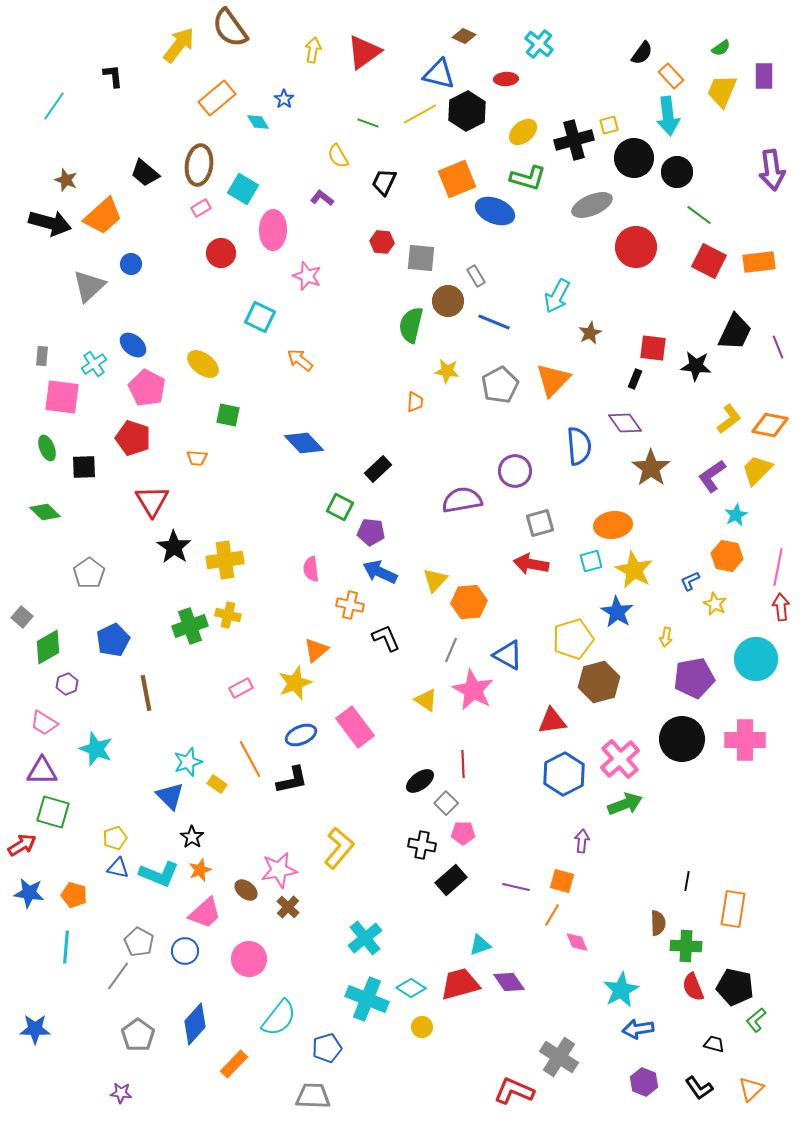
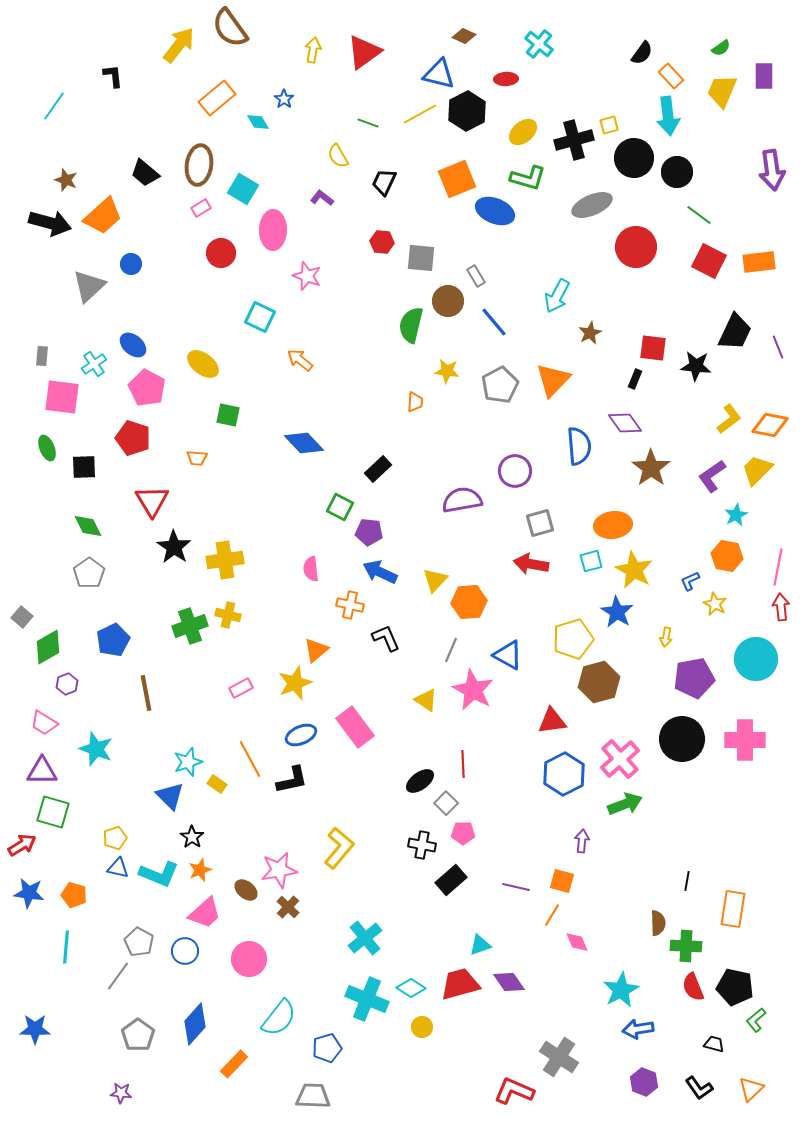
blue line at (494, 322): rotated 28 degrees clockwise
green diamond at (45, 512): moved 43 px right, 14 px down; rotated 20 degrees clockwise
purple pentagon at (371, 532): moved 2 px left
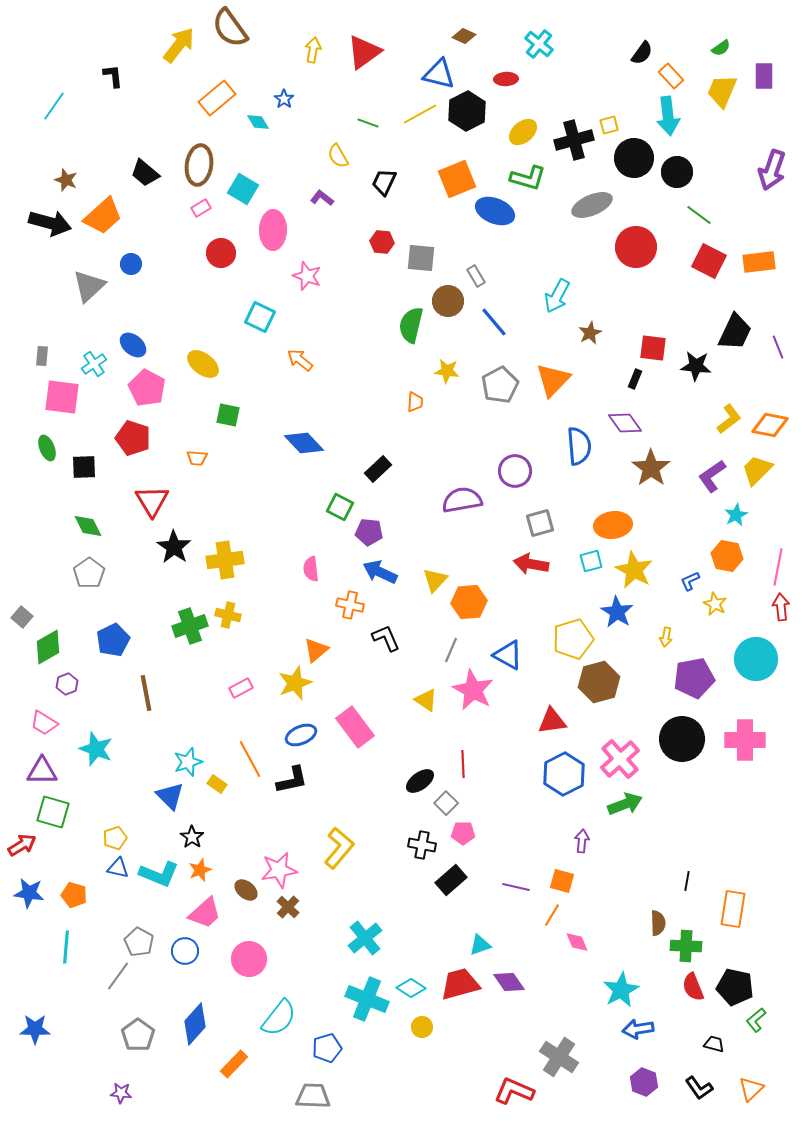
purple arrow at (772, 170): rotated 27 degrees clockwise
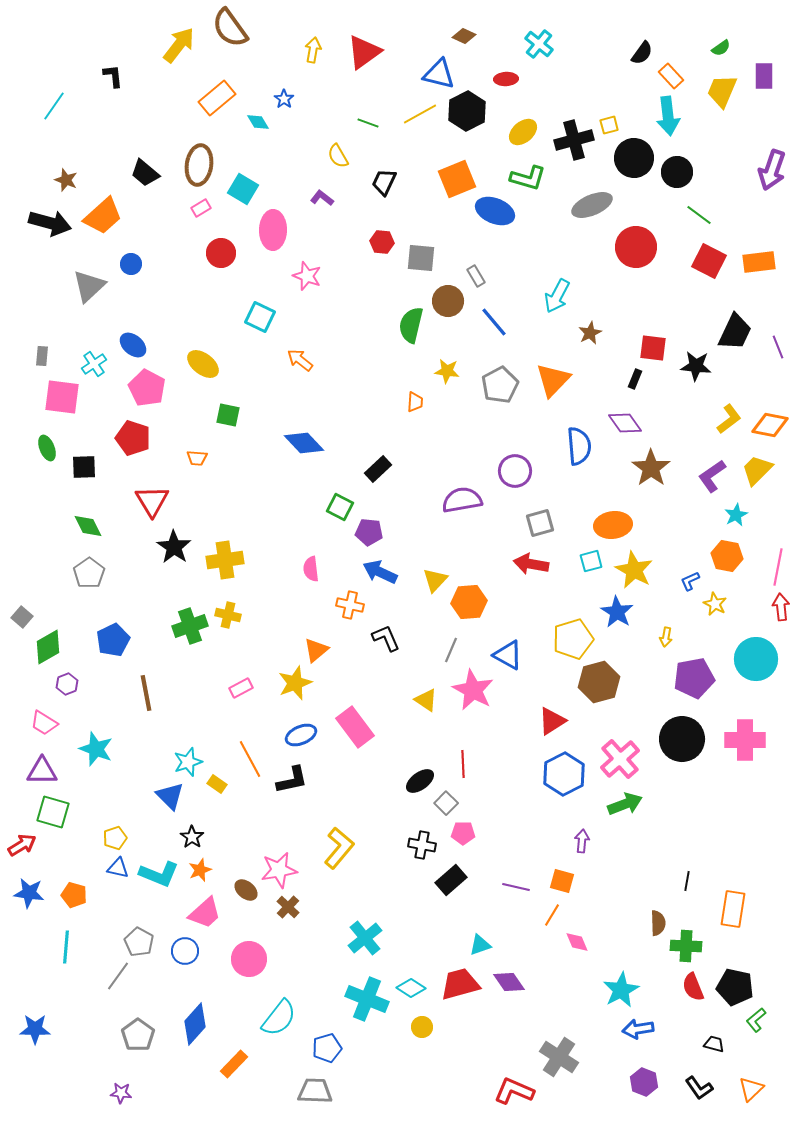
red triangle at (552, 721): rotated 24 degrees counterclockwise
gray trapezoid at (313, 1096): moved 2 px right, 5 px up
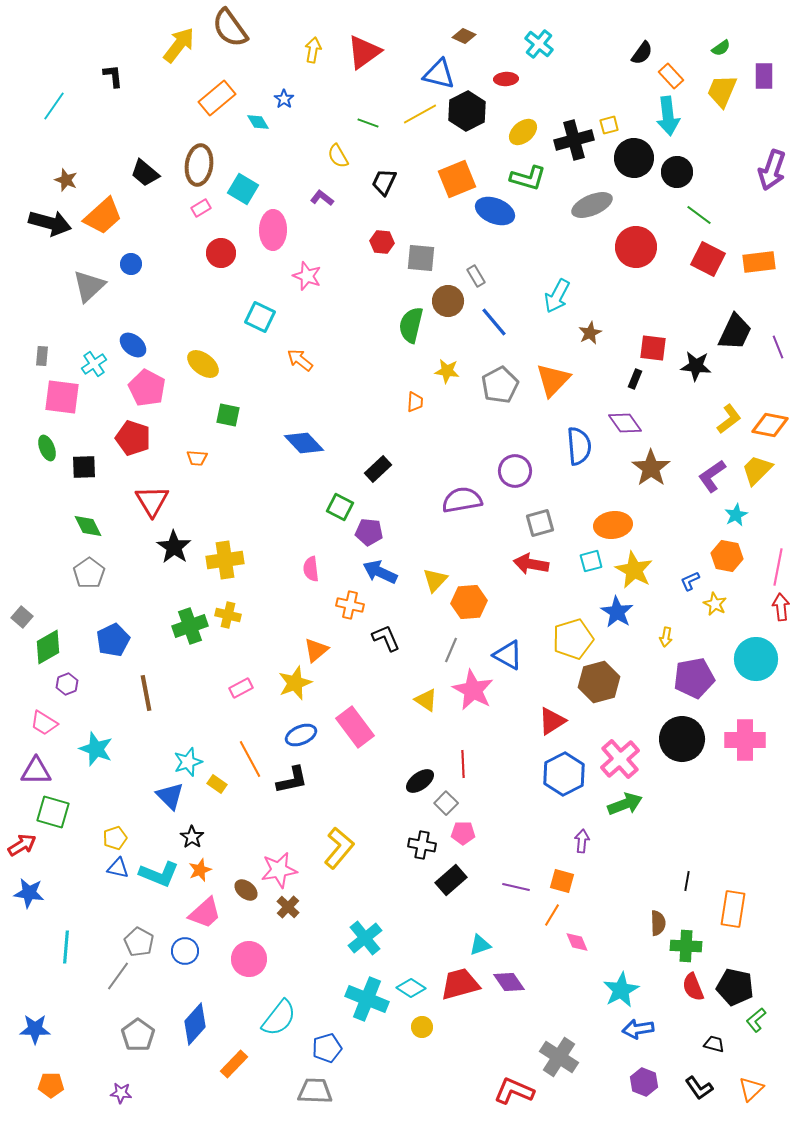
red square at (709, 261): moved 1 px left, 2 px up
purple triangle at (42, 771): moved 6 px left
orange pentagon at (74, 895): moved 23 px left, 190 px down; rotated 15 degrees counterclockwise
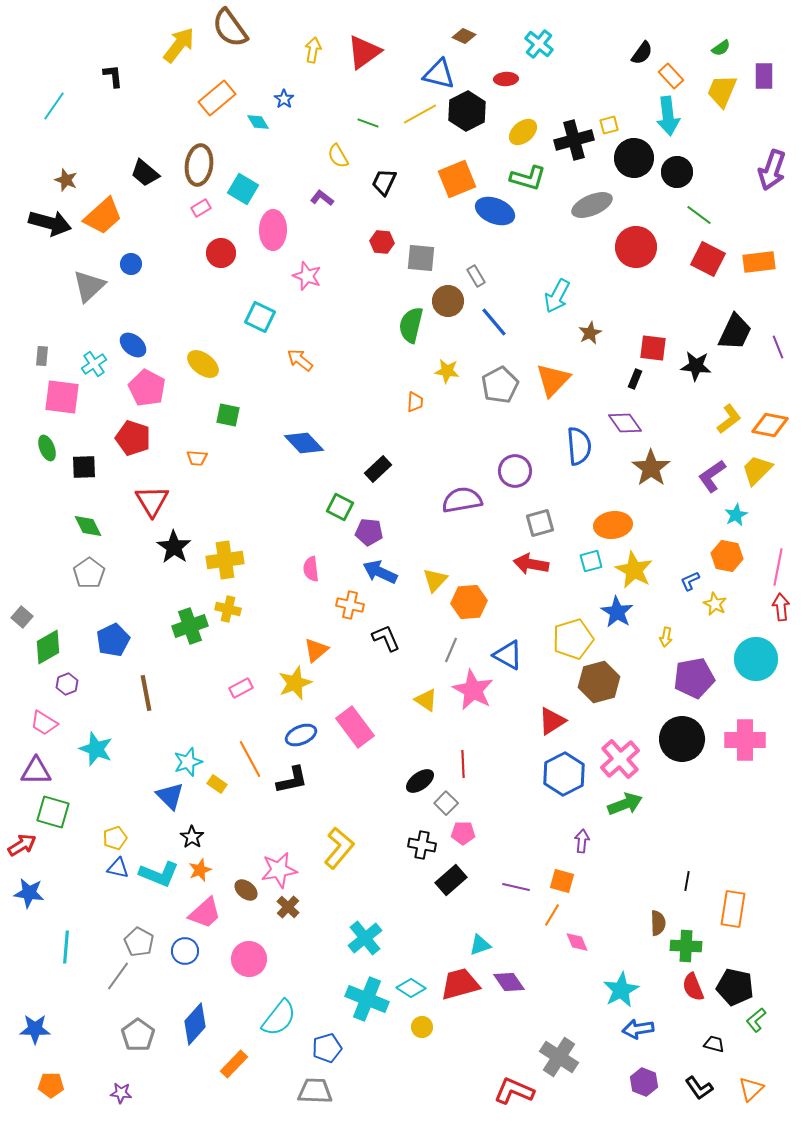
yellow cross at (228, 615): moved 6 px up
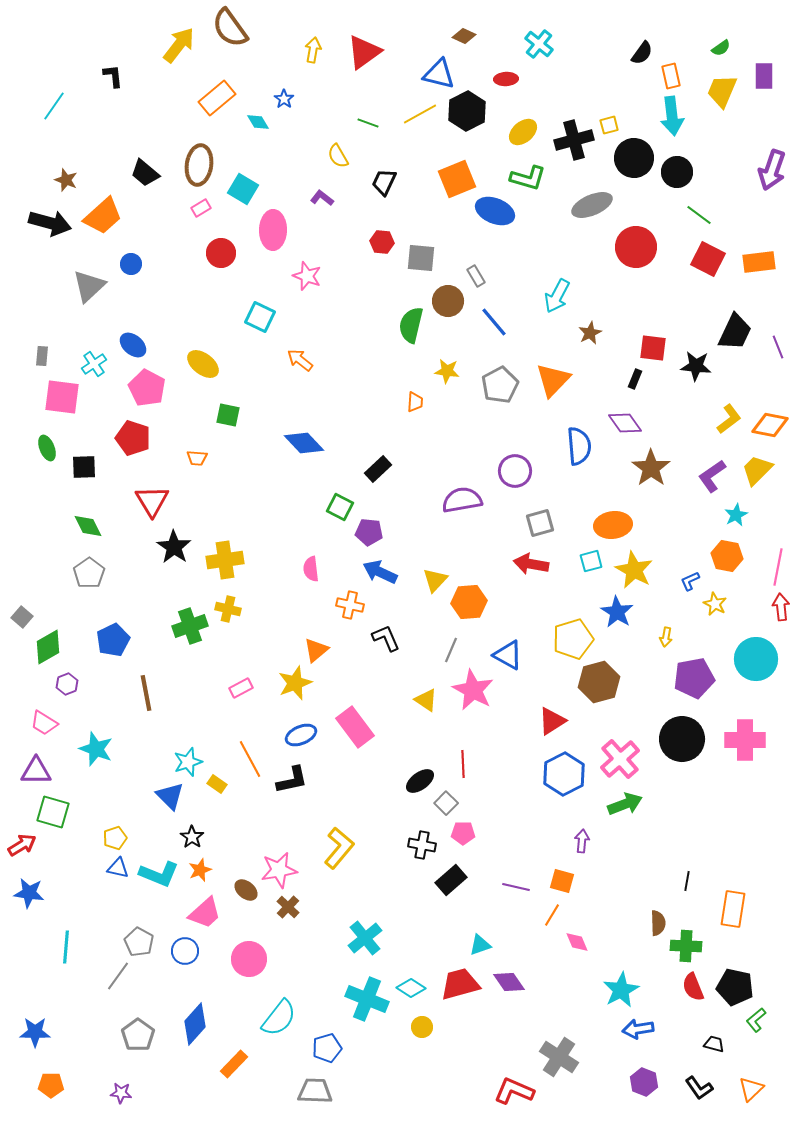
orange rectangle at (671, 76): rotated 30 degrees clockwise
cyan arrow at (668, 116): moved 4 px right
blue star at (35, 1029): moved 3 px down
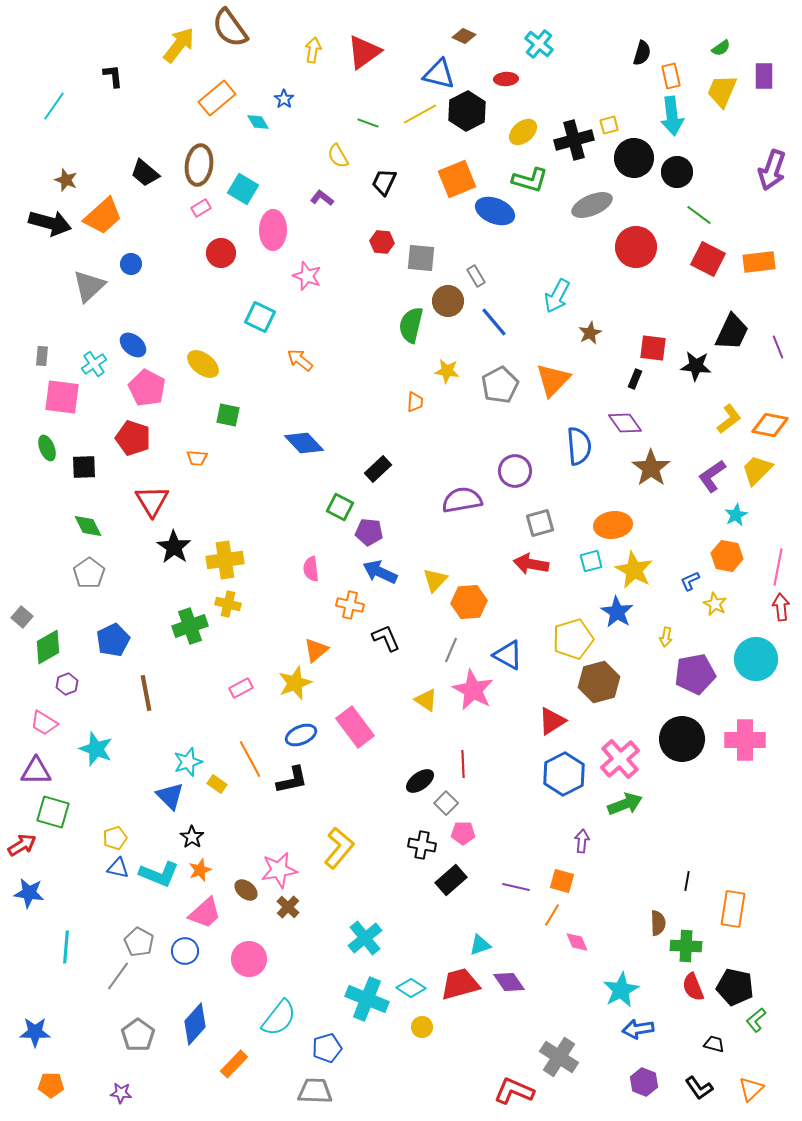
black semicircle at (642, 53): rotated 20 degrees counterclockwise
green L-shape at (528, 178): moved 2 px right, 2 px down
black trapezoid at (735, 332): moved 3 px left
yellow cross at (228, 609): moved 5 px up
purple pentagon at (694, 678): moved 1 px right, 4 px up
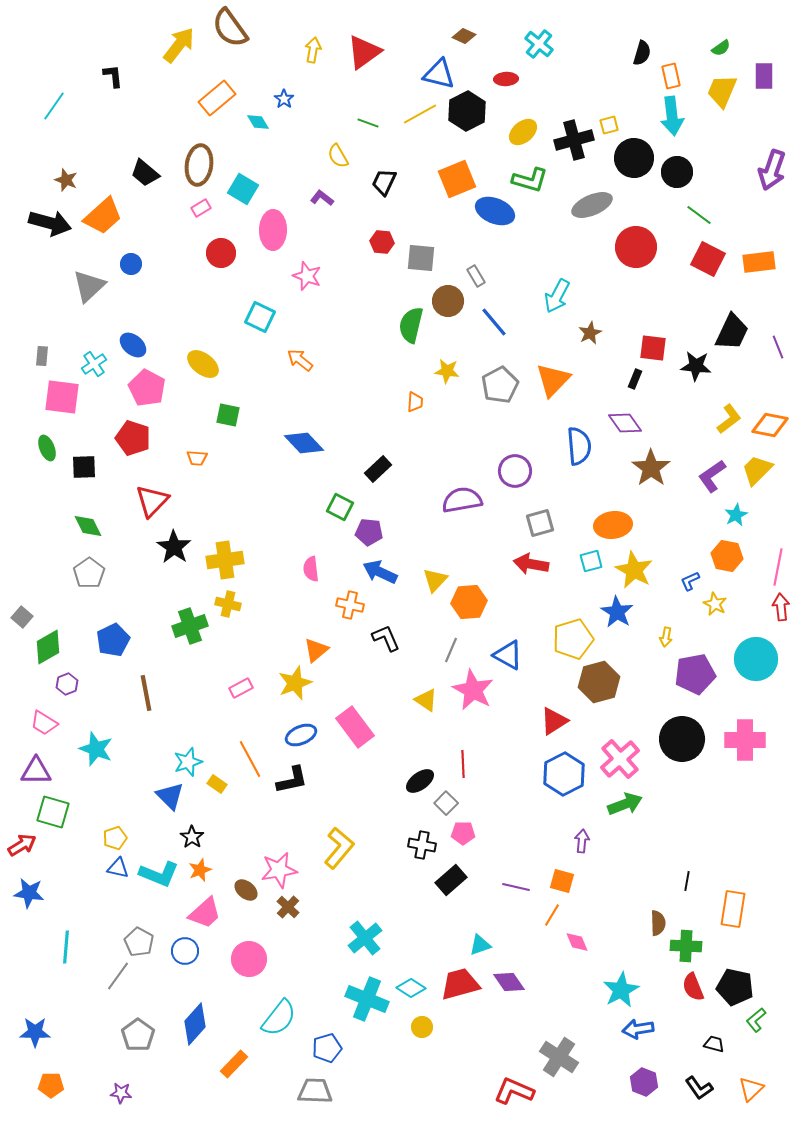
red triangle at (152, 501): rotated 15 degrees clockwise
red triangle at (552, 721): moved 2 px right
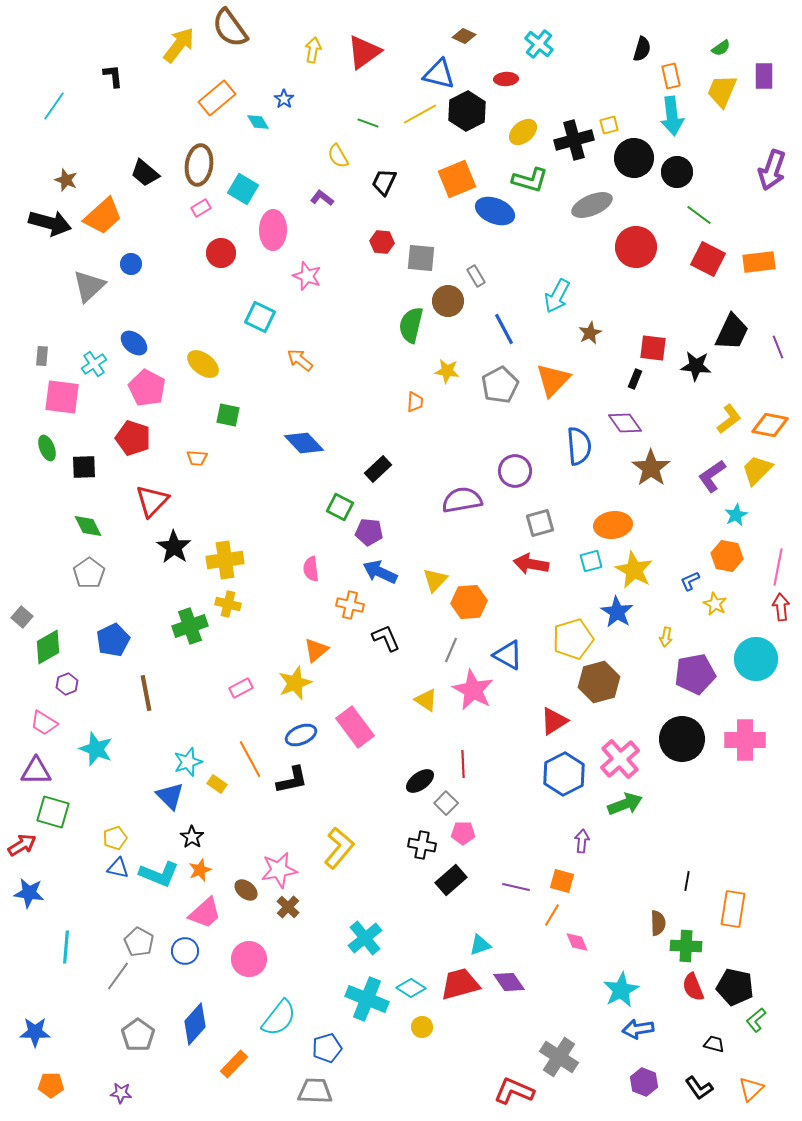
black semicircle at (642, 53): moved 4 px up
blue line at (494, 322): moved 10 px right, 7 px down; rotated 12 degrees clockwise
blue ellipse at (133, 345): moved 1 px right, 2 px up
